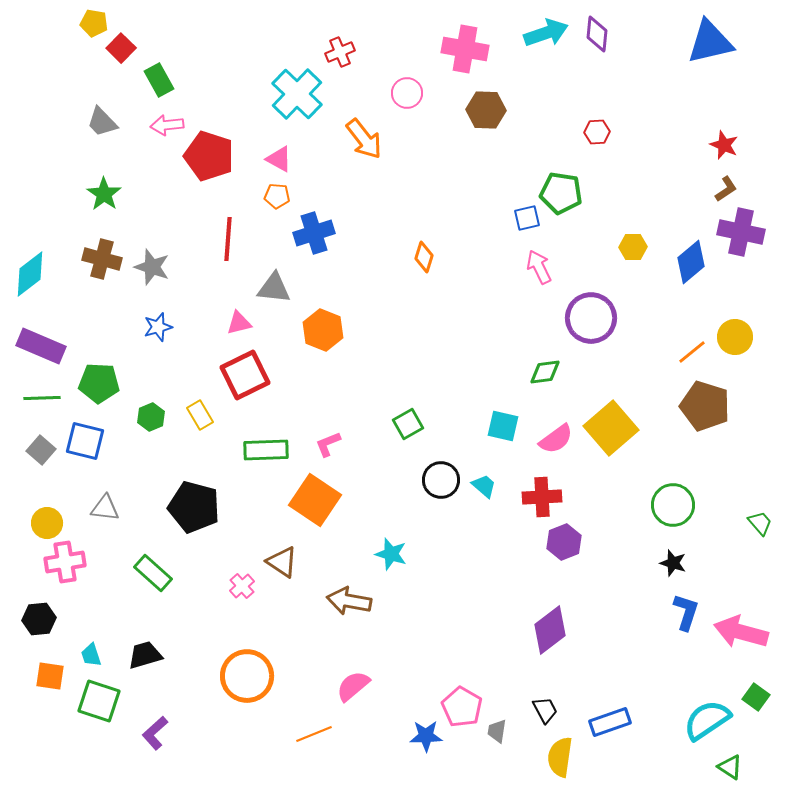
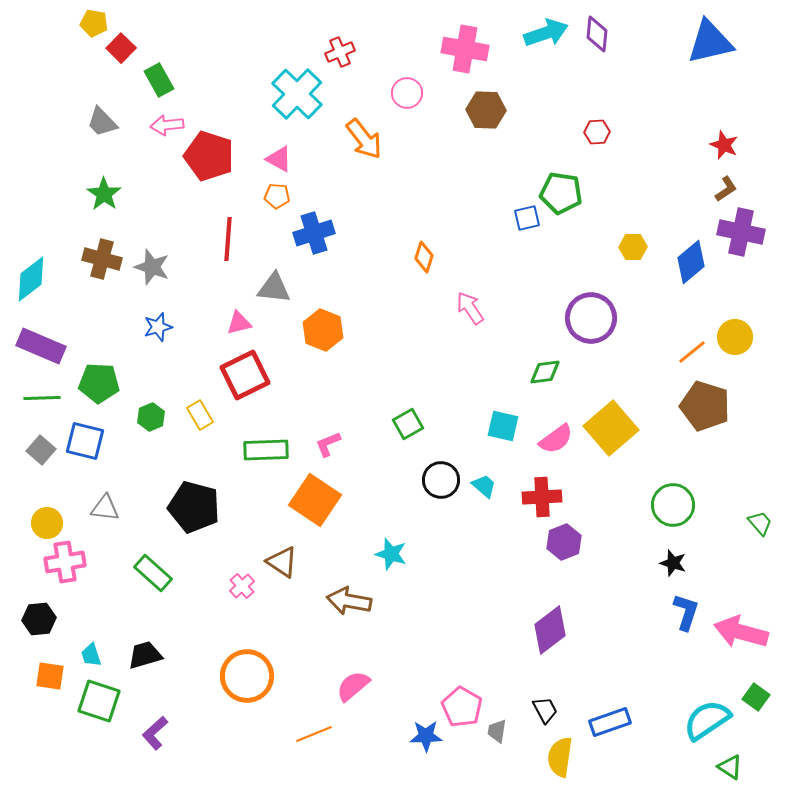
pink arrow at (539, 267): moved 69 px left, 41 px down; rotated 8 degrees counterclockwise
cyan diamond at (30, 274): moved 1 px right, 5 px down
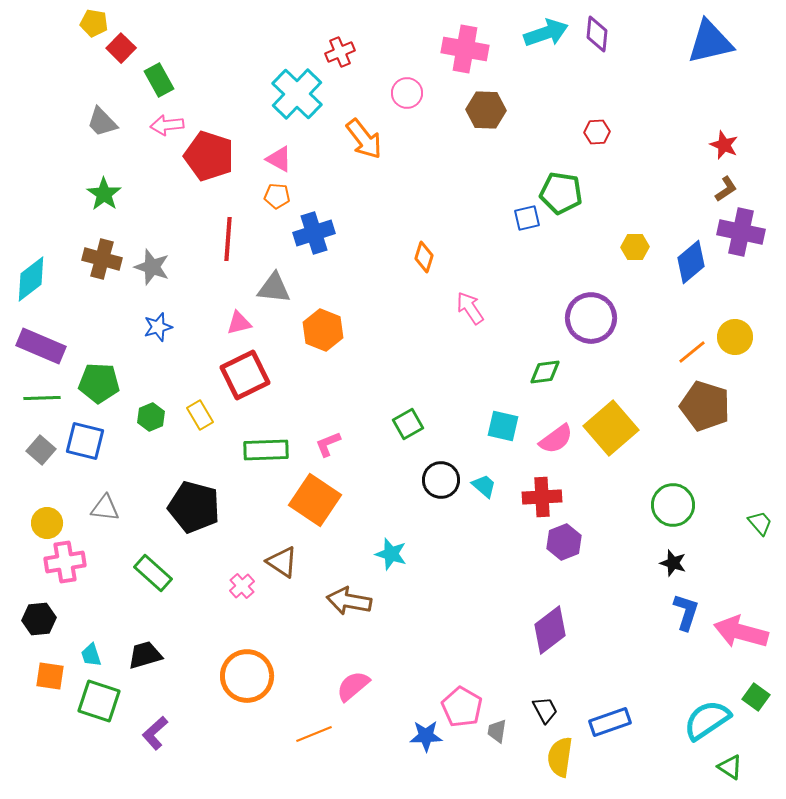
yellow hexagon at (633, 247): moved 2 px right
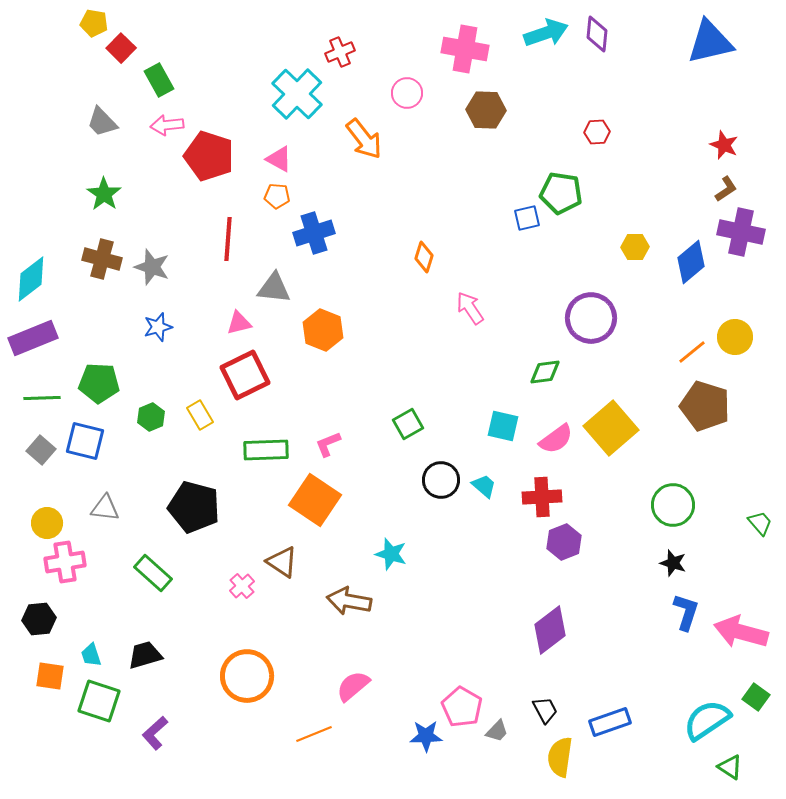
purple rectangle at (41, 346): moved 8 px left, 8 px up; rotated 45 degrees counterclockwise
gray trapezoid at (497, 731): rotated 145 degrees counterclockwise
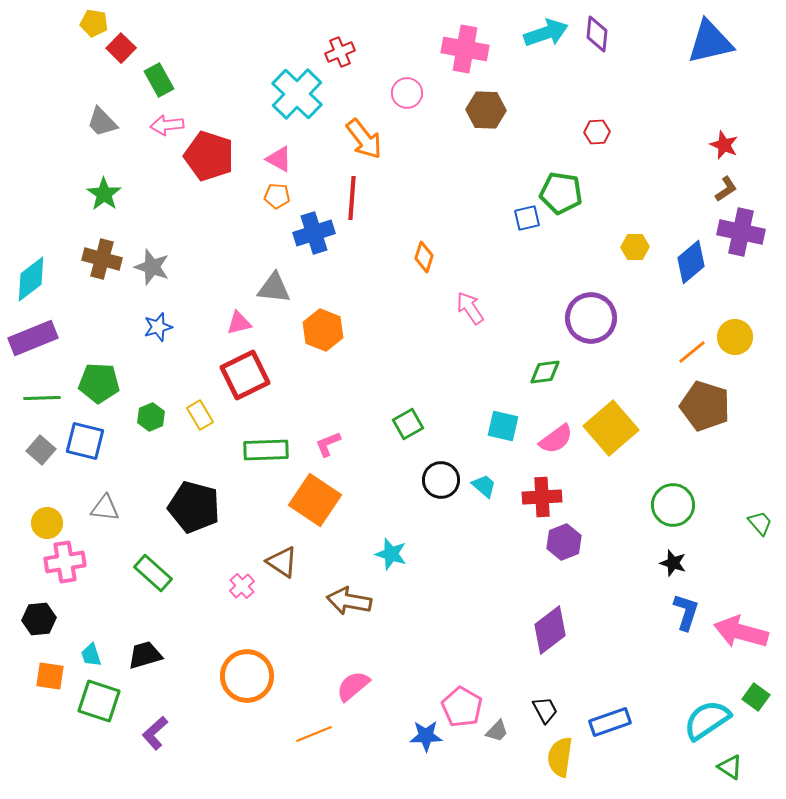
red line at (228, 239): moved 124 px right, 41 px up
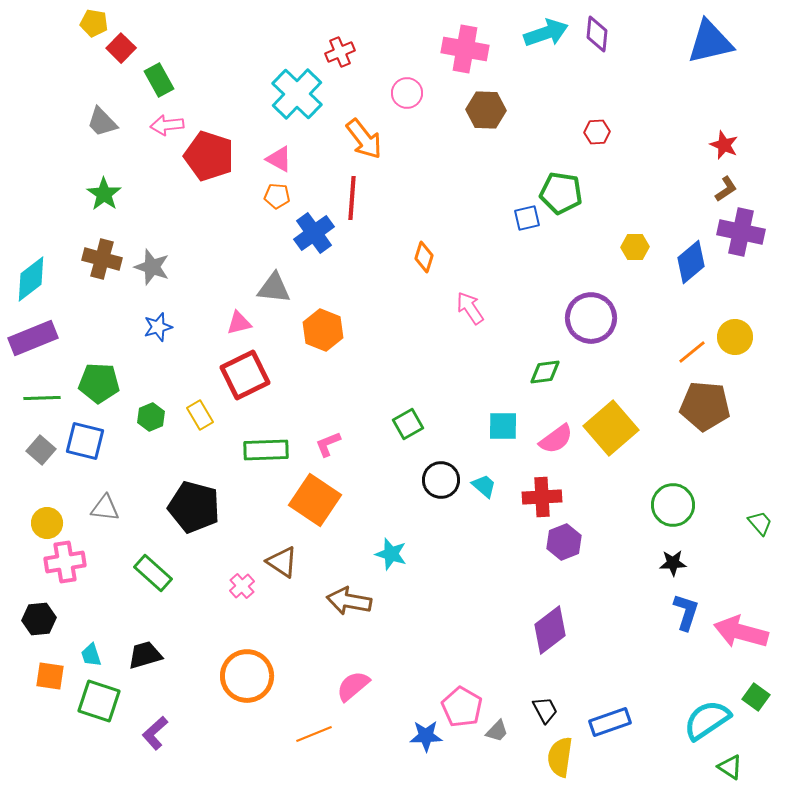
blue cross at (314, 233): rotated 18 degrees counterclockwise
brown pentagon at (705, 406): rotated 12 degrees counterclockwise
cyan square at (503, 426): rotated 12 degrees counterclockwise
black star at (673, 563): rotated 20 degrees counterclockwise
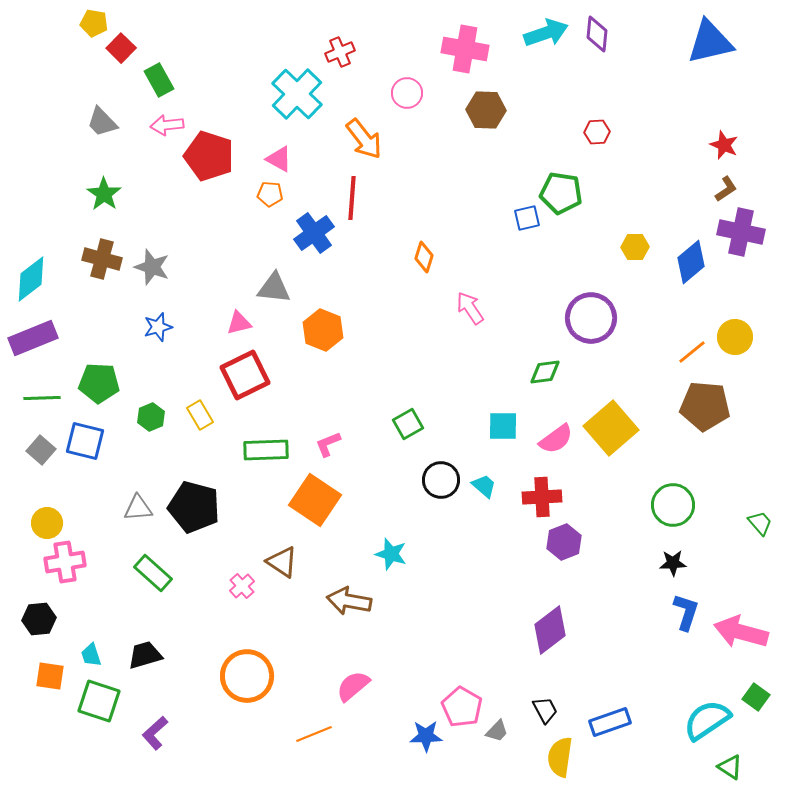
orange pentagon at (277, 196): moved 7 px left, 2 px up
gray triangle at (105, 508): moved 33 px right; rotated 12 degrees counterclockwise
